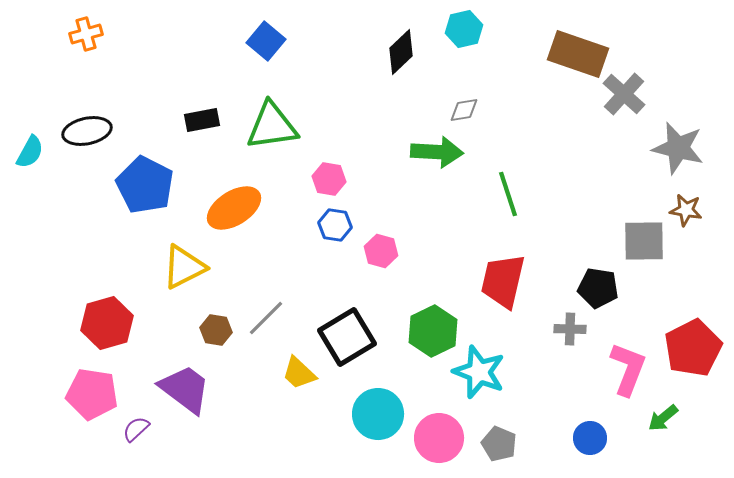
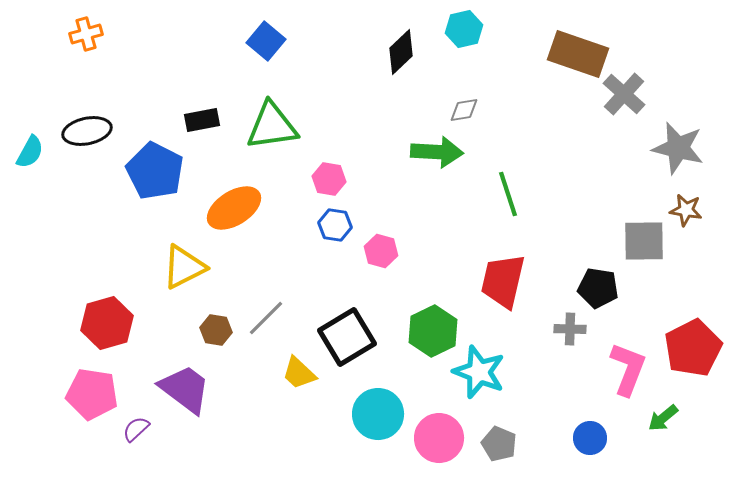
blue pentagon at (145, 185): moved 10 px right, 14 px up
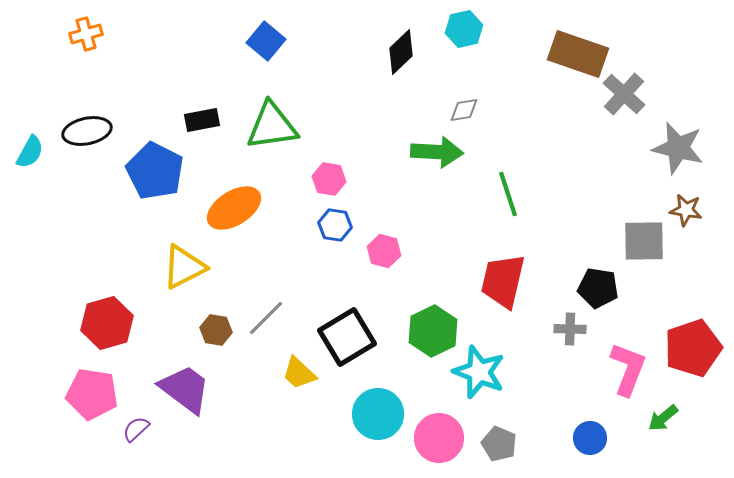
pink hexagon at (381, 251): moved 3 px right
red pentagon at (693, 348): rotated 8 degrees clockwise
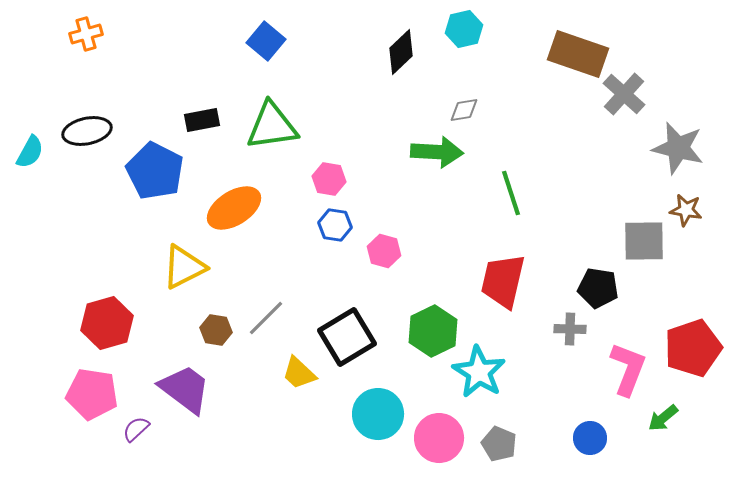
green line at (508, 194): moved 3 px right, 1 px up
cyan star at (479, 372): rotated 10 degrees clockwise
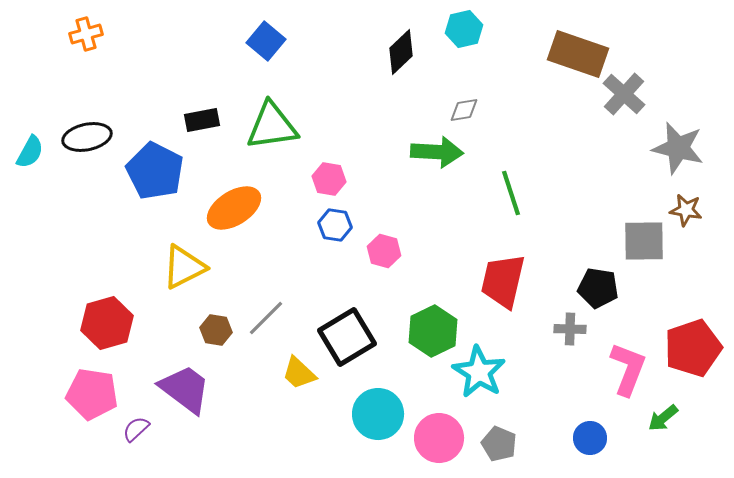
black ellipse at (87, 131): moved 6 px down
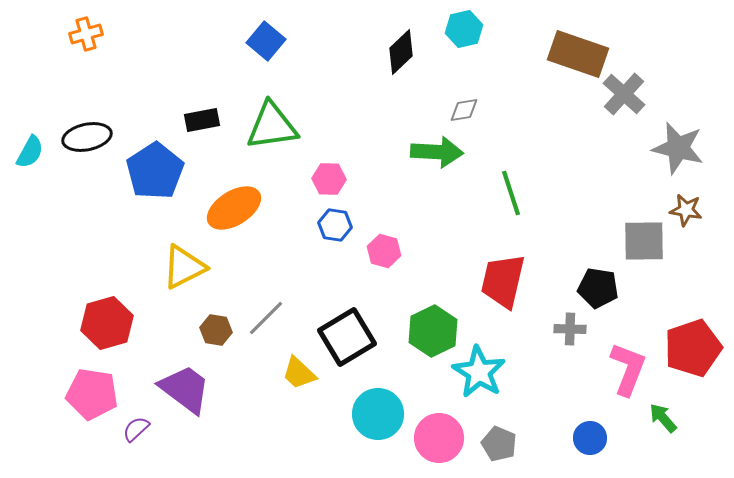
blue pentagon at (155, 171): rotated 12 degrees clockwise
pink hexagon at (329, 179): rotated 8 degrees counterclockwise
green arrow at (663, 418): rotated 88 degrees clockwise
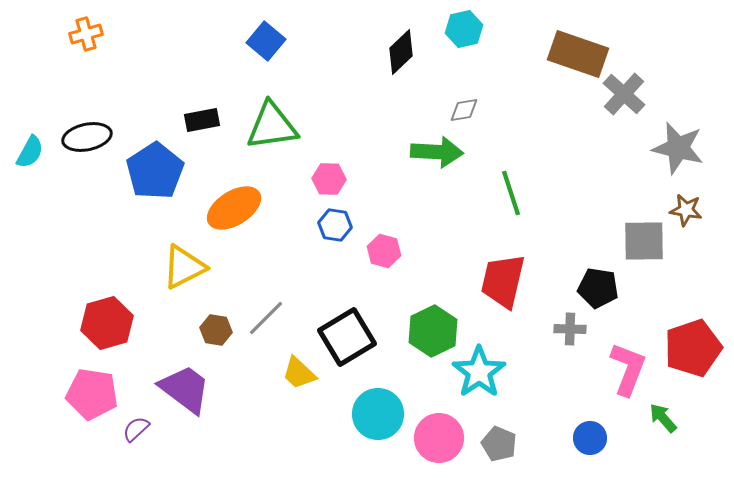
cyan star at (479, 372): rotated 6 degrees clockwise
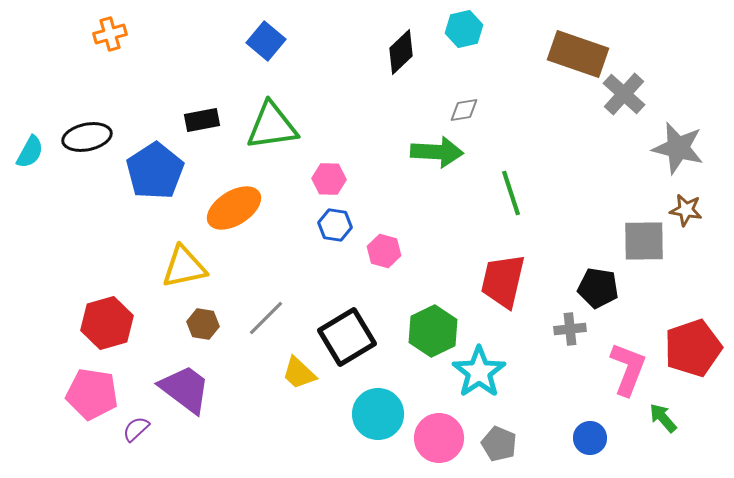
orange cross at (86, 34): moved 24 px right
yellow triangle at (184, 267): rotated 15 degrees clockwise
gray cross at (570, 329): rotated 8 degrees counterclockwise
brown hexagon at (216, 330): moved 13 px left, 6 px up
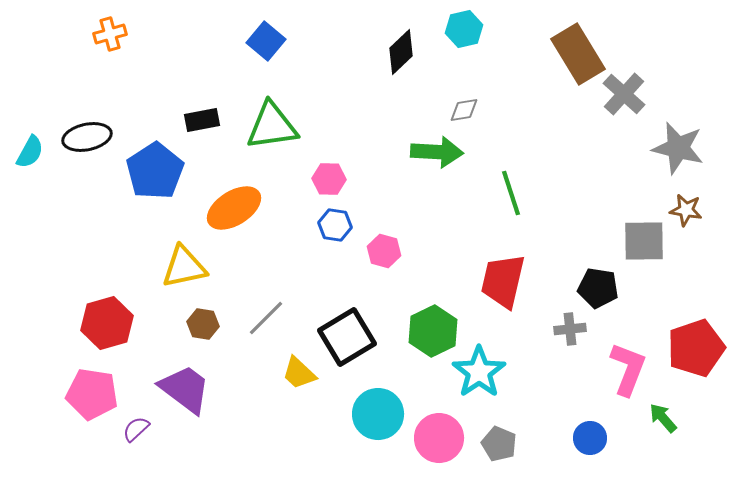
brown rectangle at (578, 54): rotated 40 degrees clockwise
red pentagon at (693, 348): moved 3 px right
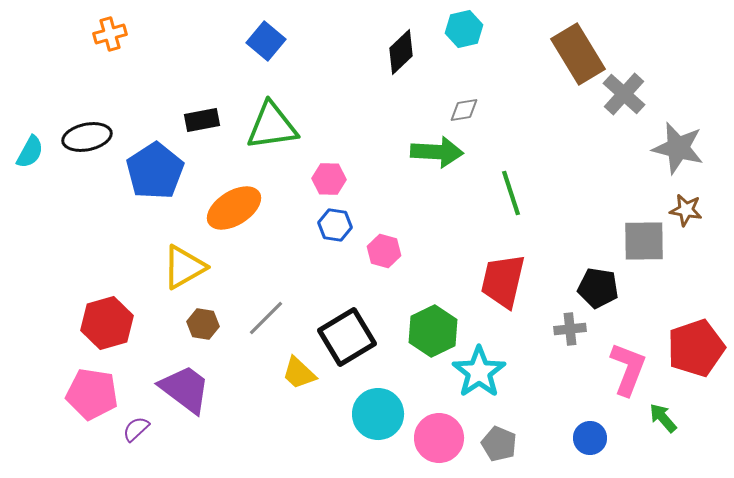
yellow triangle at (184, 267): rotated 18 degrees counterclockwise
